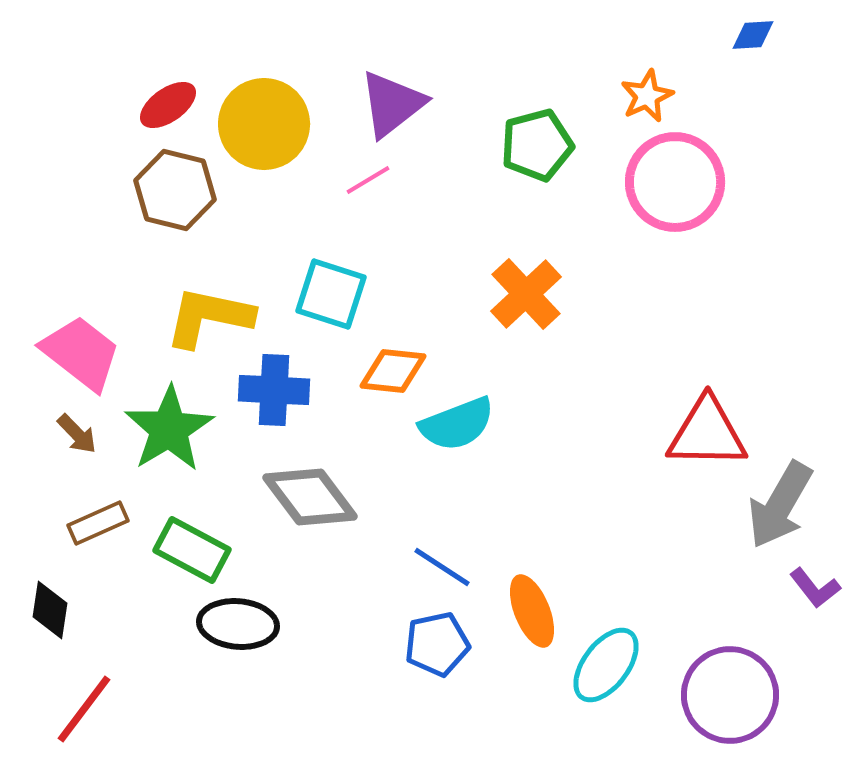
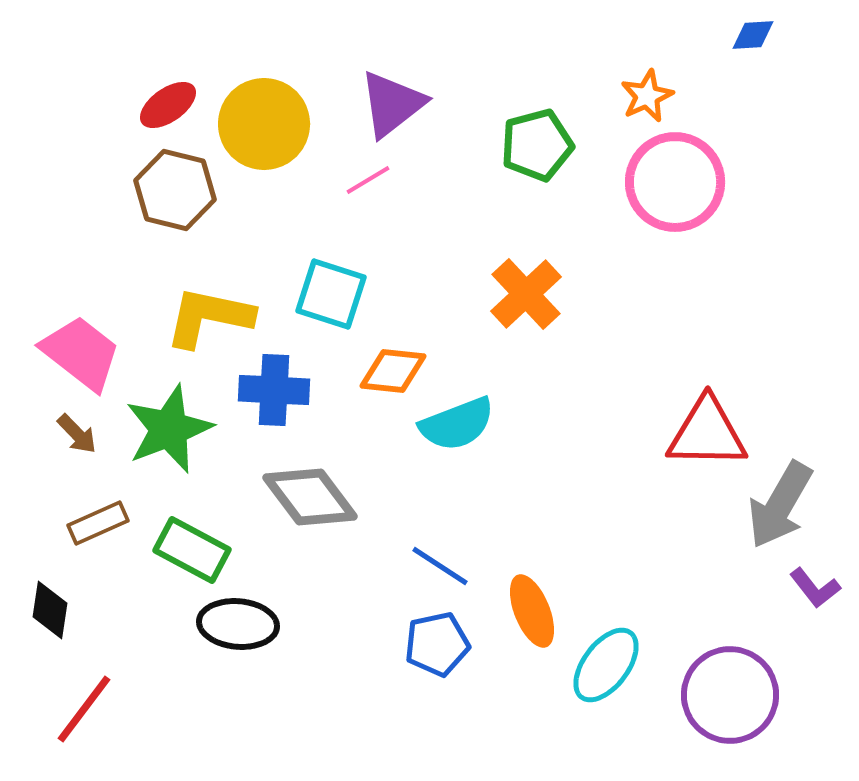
green star: rotated 10 degrees clockwise
blue line: moved 2 px left, 1 px up
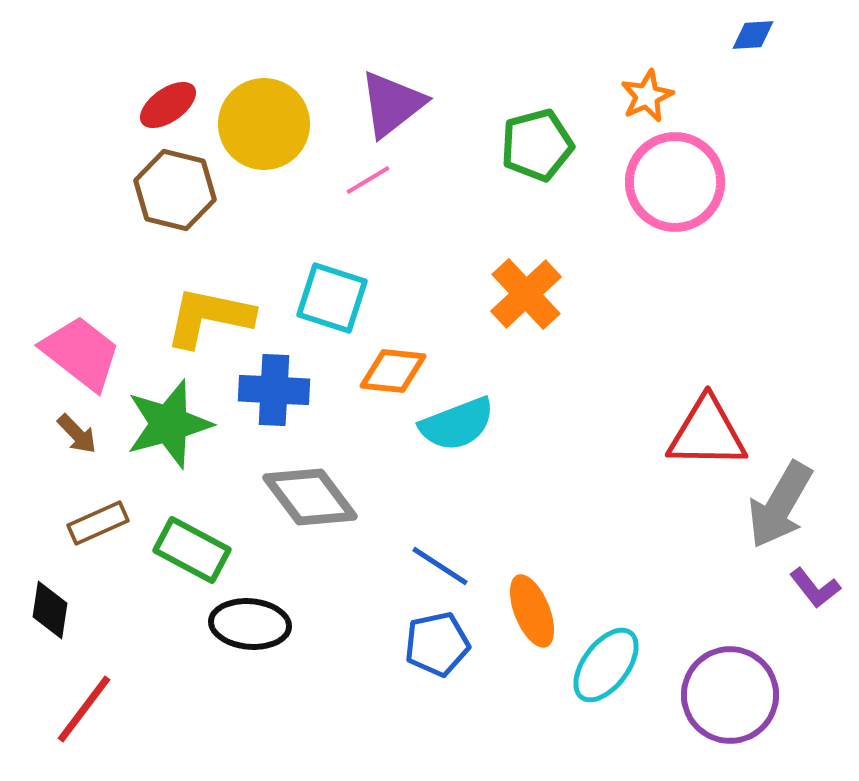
cyan square: moved 1 px right, 4 px down
green star: moved 5 px up; rotated 6 degrees clockwise
black ellipse: moved 12 px right
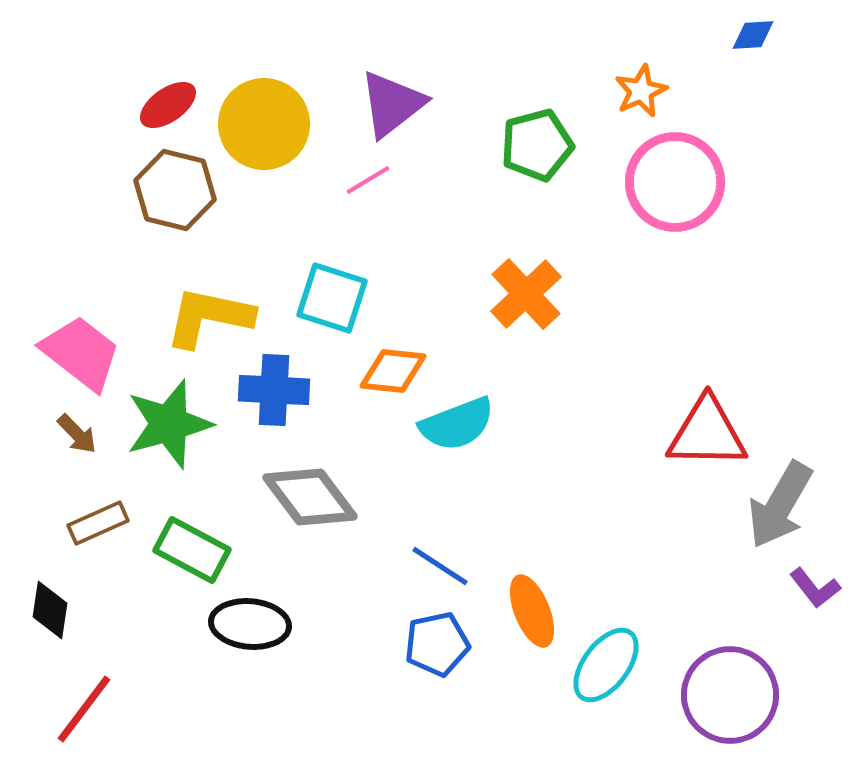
orange star: moved 6 px left, 5 px up
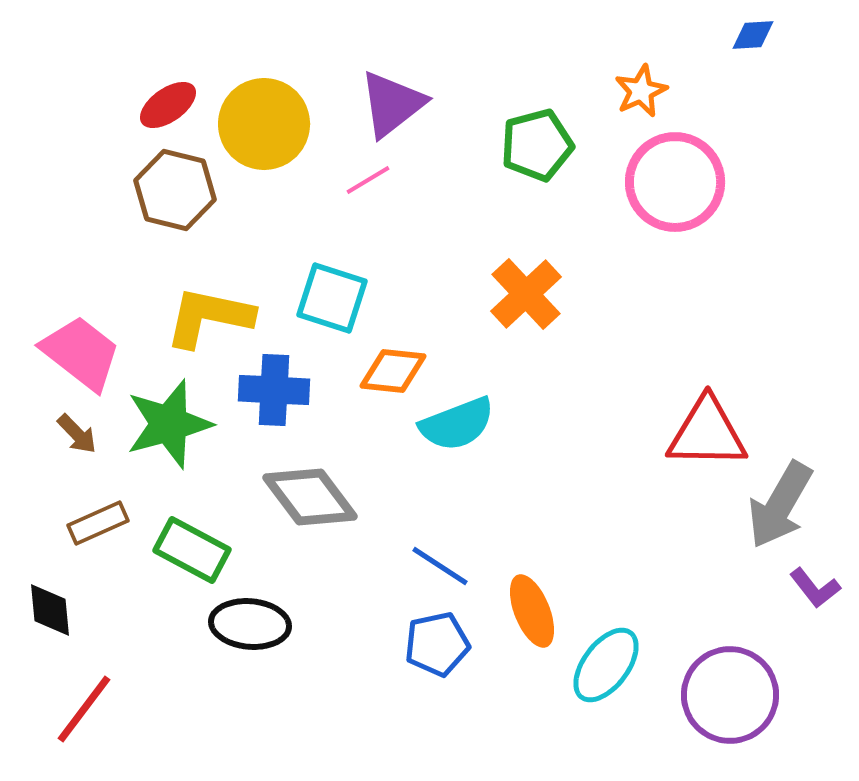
black diamond: rotated 14 degrees counterclockwise
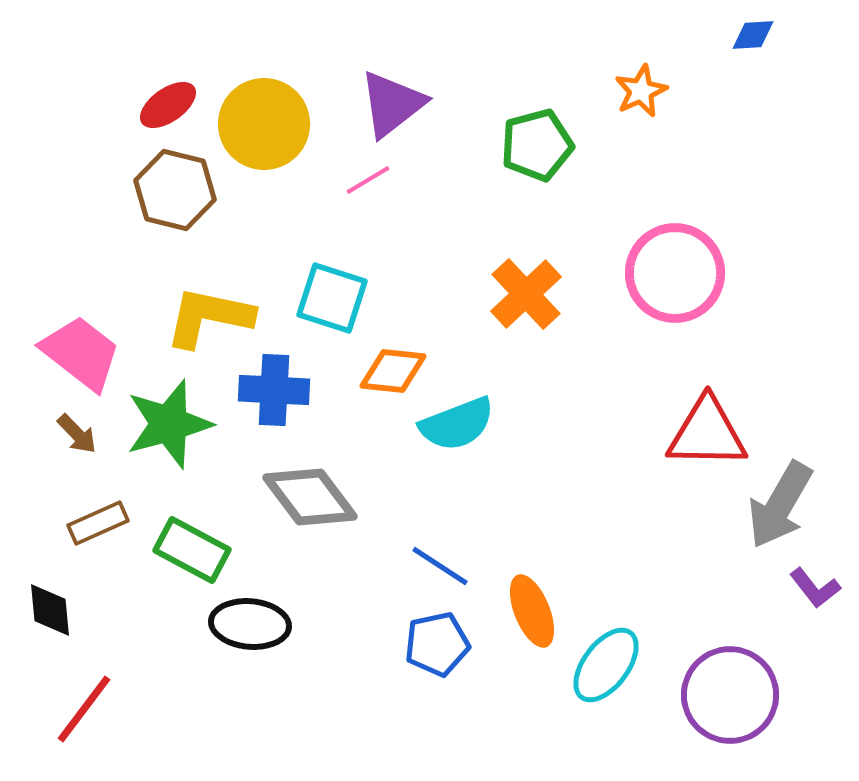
pink circle: moved 91 px down
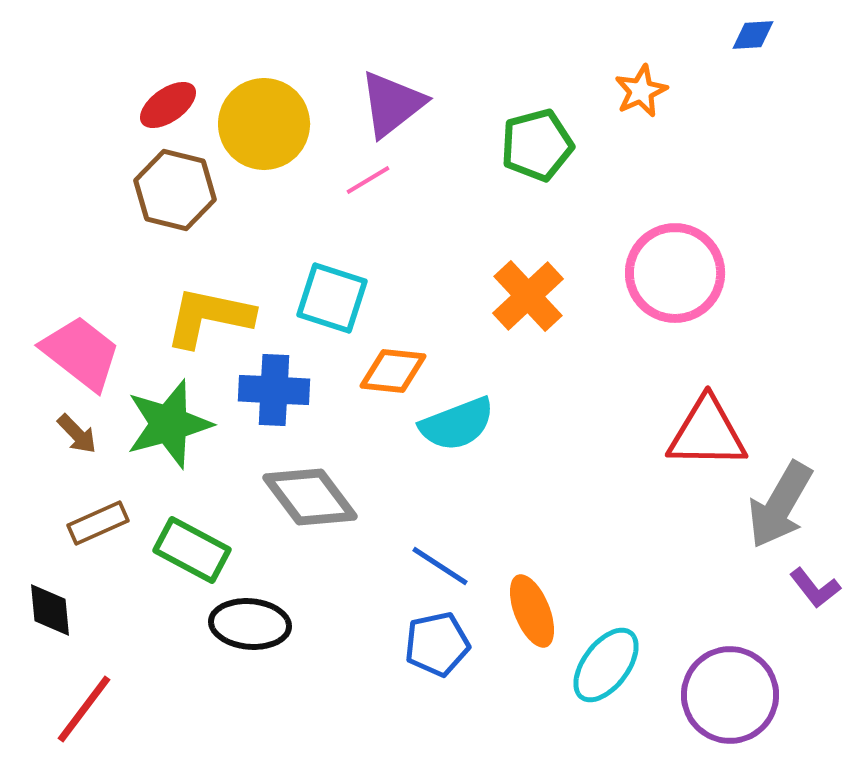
orange cross: moved 2 px right, 2 px down
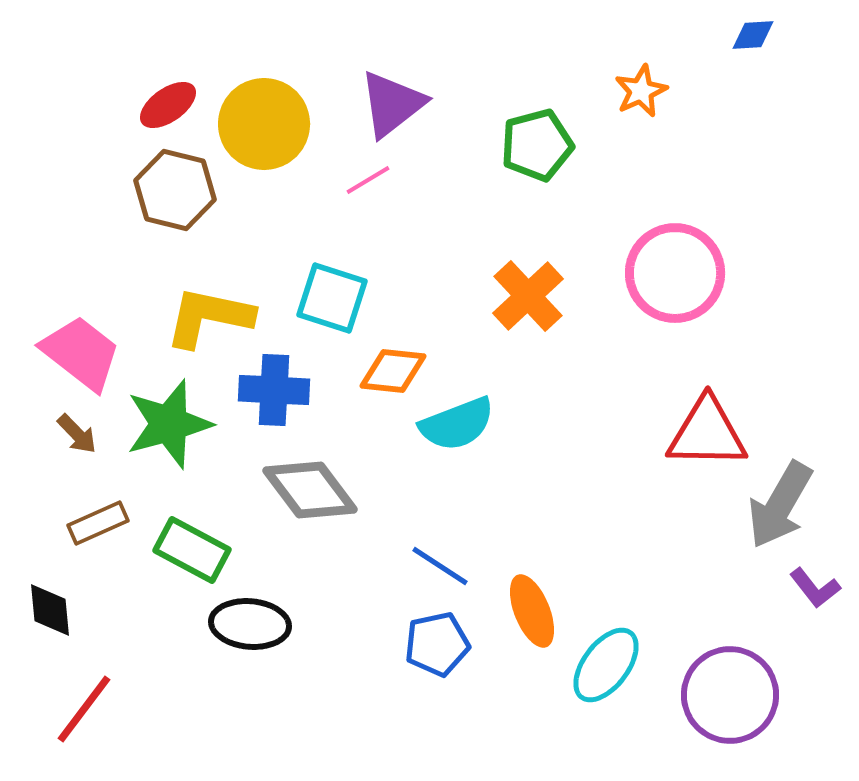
gray diamond: moved 7 px up
